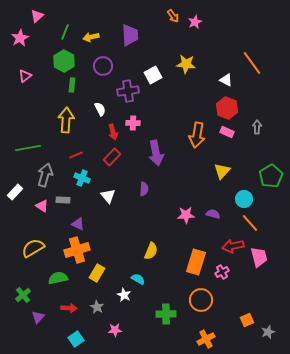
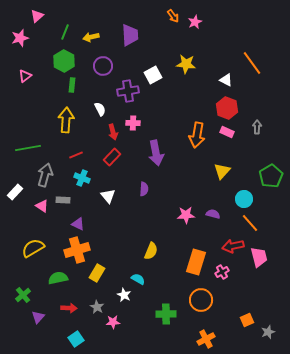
pink star at (20, 38): rotated 12 degrees clockwise
pink star at (115, 330): moved 2 px left, 8 px up
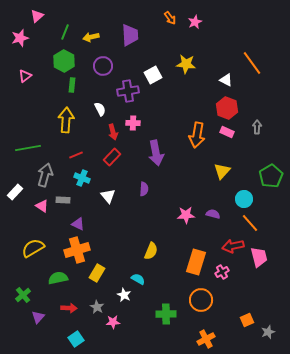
orange arrow at (173, 16): moved 3 px left, 2 px down
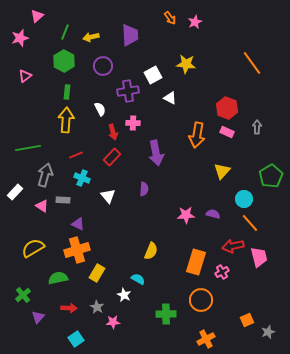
white triangle at (226, 80): moved 56 px left, 18 px down
green rectangle at (72, 85): moved 5 px left, 7 px down
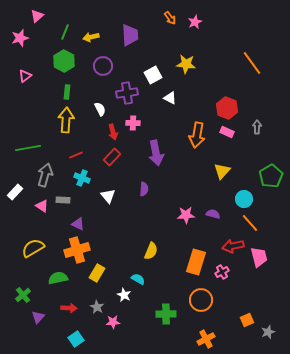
purple cross at (128, 91): moved 1 px left, 2 px down
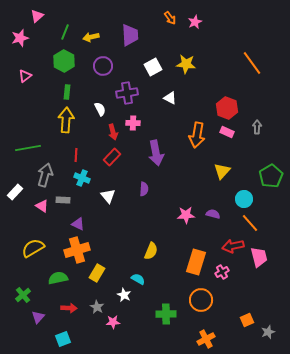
white square at (153, 75): moved 8 px up
red line at (76, 155): rotated 64 degrees counterclockwise
cyan square at (76, 339): moved 13 px left; rotated 14 degrees clockwise
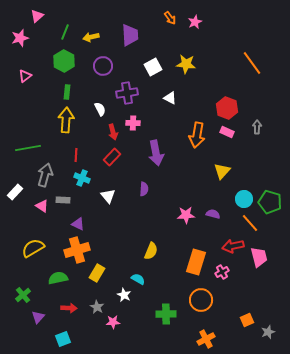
green pentagon at (271, 176): moved 1 px left, 26 px down; rotated 25 degrees counterclockwise
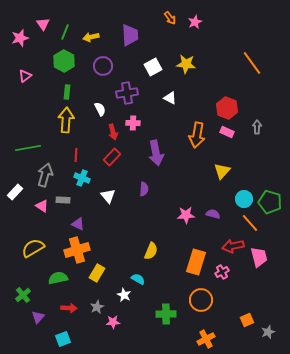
pink triangle at (37, 16): moved 6 px right, 8 px down; rotated 24 degrees counterclockwise
gray star at (97, 307): rotated 16 degrees clockwise
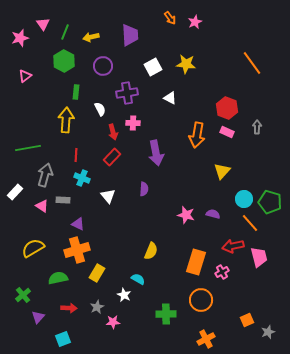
green rectangle at (67, 92): moved 9 px right
pink star at (186, 215): rotated 18 degrees clockwise
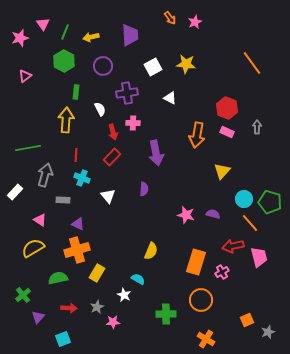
pink triangle at (42, 206): moved 2 px left, 14 px down
orange cross at (206, 339): rotated 30 degrees counterclockwise
